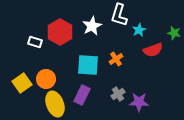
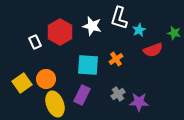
white L-shape: moved 3 px down
white star: rotated 30 degrees counterclockwise
white rectangle: rotated 48 degrees clockwise
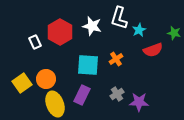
gray cross: moved 1 px left
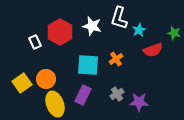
purple rectangle: moved 1 px right
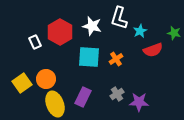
cyan star: moved 1 px right, 1 px down
cyan square: moved 1 px right, 8 px up
purple rectangle: moved 2 px down
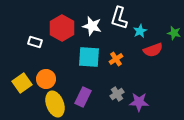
red hexagon: moved 2 px right, 4 px up
white rectangle: rotated 48 degrees counterclockwise
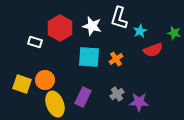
red hexagon: moved 2 px left
orange circle: moved 1 px left, 1 px down
yellow square: moved 1 px down; rotated 36 degrees counterclockwise
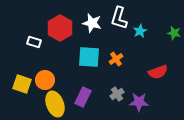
white star: moved 3 px up
white rectangle: moved 1 px left
red semicircle: moved 5 px right, 22 px down
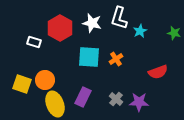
gray cross: moved 1 px left, 5 px down; rotated 16 degrees counterclockwise
